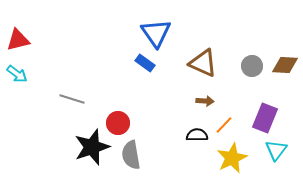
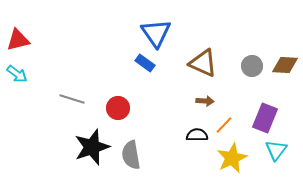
red circle: moved 15 px up
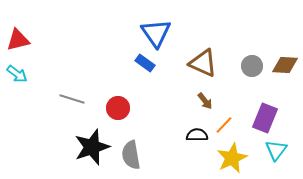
brown arrow: rotated 48 degrees clockwise
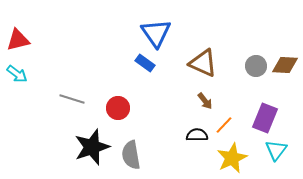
gray circle: moved 4 px right
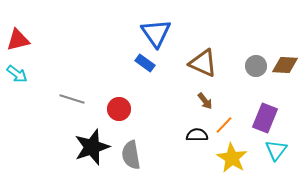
red circle: moved 1 px right, 1 px down
yellow star: rotated 16 degrees counterclockwise
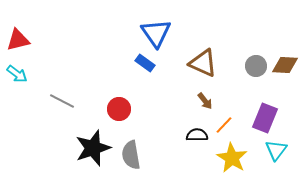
gray line: moved 10 px left, 2 px down; rotated 10 degrees clockwise
black star: moved 1 px right, 1 px down
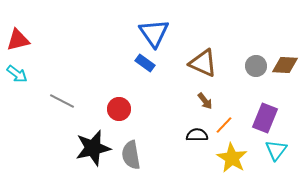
blue triangle: moved 2 px left
black star: rotated 6 degrees clockwise
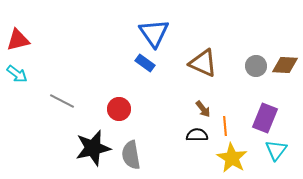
brown arrow: moved 2 px left, 8 px down
orange line: moved 1 px right, 1 px down; rotated 48 degrees counterclockwise
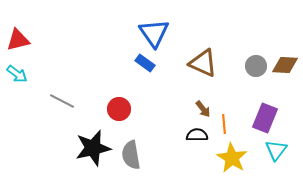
orange line: moved 1 px left, 2 px up
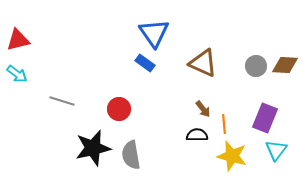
gray line: rotated 10 degrees counterclockwise
yellow star: moved 2 px up; rotated 16 degrees counterclockwise
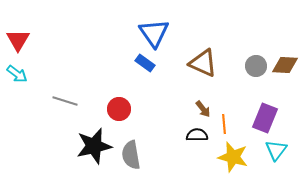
red triangle: rotated 45 degrees counterclockwise
gray line: moved 3 px right
black star: moved 1 px right, 2 px up
yellow star: moved 1 px right, 1 px down
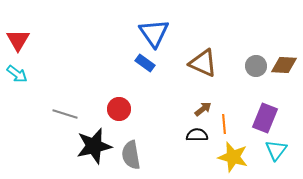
brown diamond: moved 1 px left
gray line: moved 13 px down
brown arrow: rotated 90 degrees counterclockwise
